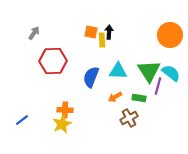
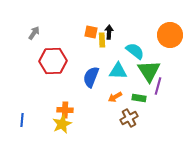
cyan semicircle: moved 36 px left, 22 px up
blue line: rotated 48 degrees counterclockwise
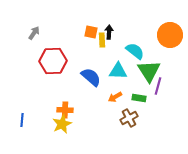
blue semicircle: rotated 110 degrees clockwise
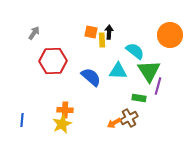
orange arrow: moved 1 px left, 26 px down
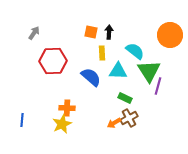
yellow rectangle: moved 13 px down
green rectangle: moved 14 px left; rotated 16 degrees clockwise
orange cross: moved 2 px right, 2 px up
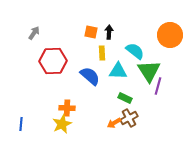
blue semicircle: moved 1 px left, 1 px up
blue line: moved 1 px left, 4 px down
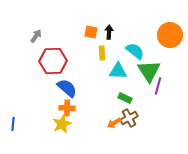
gray arrow: moved 2 px right, 3 px down
blue semicircle: moved 23 px left, 12 px down
blue line: moved 8 px left
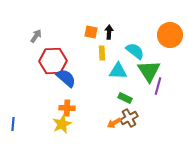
blue semicircle: moved 1 px left, 10 px up
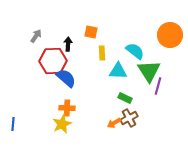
black arrow: moved 41 px left, 12 px down
